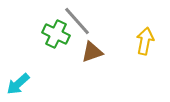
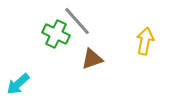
brown triangle: moved 7 px down
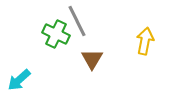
gray line: rotated 16 degrees clockwise
brown triangle: rotated 40 degrees counterclockwise
cyan arrow: moved 1 px right, 4 px up
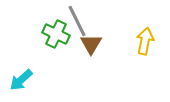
brown triangle: moved 1 px left, 15 px up
cyan arrow: moved 2 px right
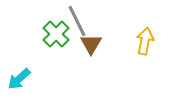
green cross: rotated 20 degrees clockwise
cyan arrow: moved 2 px left, 1 px up
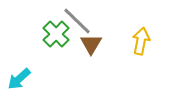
gray line: rotated 20 degrees counterclockwise
yellow arrow: moved 4 px left
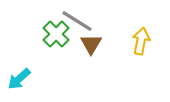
gray line: rotated 12 degrees counterclockwise
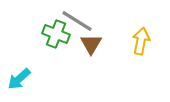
green cross: rotated 24 degrees counterclockwise
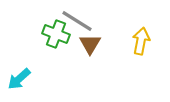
brown triangle: moved 1 px left
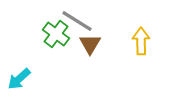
green cross: rotated 16 degrees clockwise
yellow arrow: rotated 12 degrees counterclockwise
